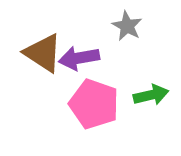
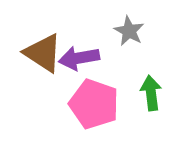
gray star: moved 2 px right, 5 px down
green arrow: moved 2 px up; rotated 84 degrees counterclockwise
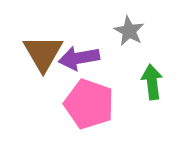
brown triangle: rotated 27 degrees clockwise
green arrow: moved 1 px right, 11 px up
pink pentagon: moved 5 px left
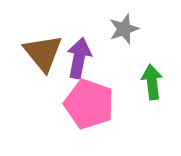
gray star: moved 5 px left, 2 px up; rotated 24 degrees clockwise
brown triangle: rotated 9 degrees counterclockwise
purple arrow: rotated 111 degrees clockwise
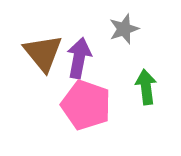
green arrow: moved 6 px left, 5 px down
pink pentagon: moved 3 px left, 1 px down
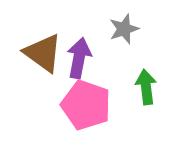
brown triangle: rotated 15 degrees counterclockwise
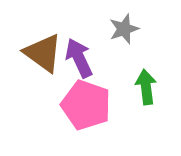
purple arrow: rotated 36 degrees counterclockwise
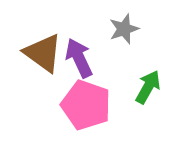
green arrow: moved 2 px right; rotated 36 degrees clockwise
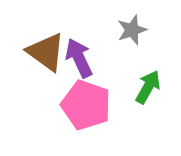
gray star: moved 8 px right, 1 px down
brown triangle: moved 3 px right, 1 px up
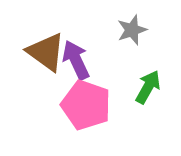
purple arrow: moved 3 px left, 2 px down
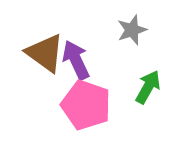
brown triangle: moved 1 px left, 1 px down
